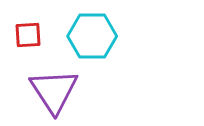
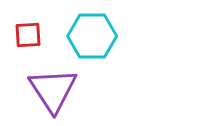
purple triangle: moved 1 px left, 1 px up
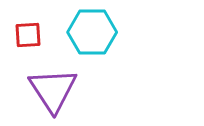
cyan hexagon: moved 4 px up
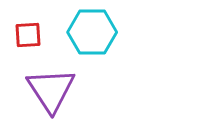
purple triangle: moved 2 px left
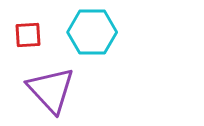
purple triangle: rotated 10 degrees counterclockwise
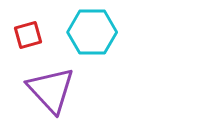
red square: rotated 12 degrees counterclockwise
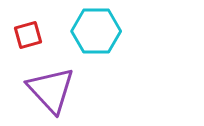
cyan hexagon: moved 4 px right, 1 px up
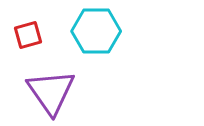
purple triangle: moved 2 px down; rotated 8 degrees clockwise
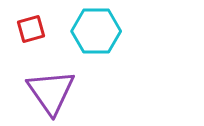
red square: moved 3 px right, 6 px up
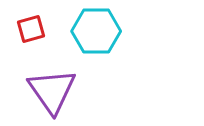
purple triangle: moved 1 px right, 1 px up
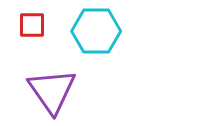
red square: moved 1 px right, 4 px up; rotated 16 degrees clockwise
